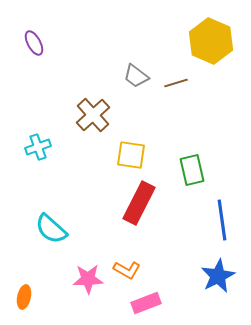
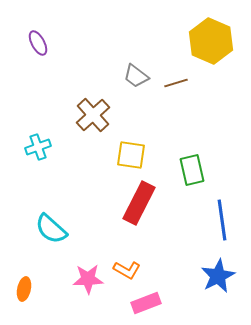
purple ellipse: moved 4 px right
orange ellipse: moved 8 px up
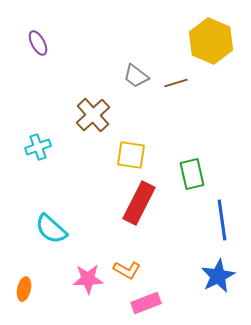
green rectangle: moved 4 px down
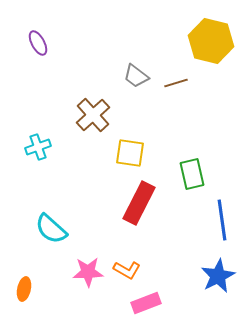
yellow hexagon: rotated 9 degrees counterclockwise
yellow square: moved 1 px left, 2 px up
pink star: moved 7 px up
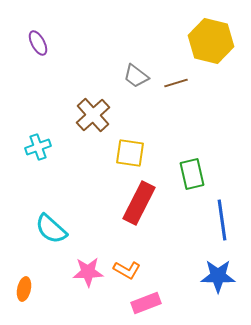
blue star: rotated 28 degrees clockwise
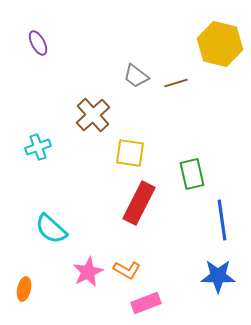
yellow hexagon: moved 9 px right, 3 px down
pink star: rotated 24 degrees counterclockwise
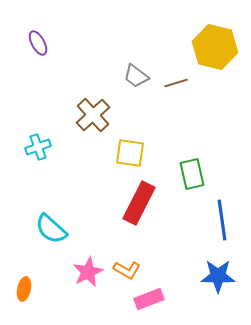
yellow hexagon: moved 5 px left, 3 px down
pink rectangle: moved 3 px right, 4 px up
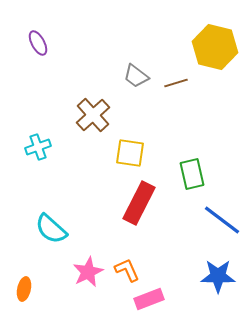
blue line: rotated 45 degrees counterclockwise
orange L-shape: rotated 144 degrees counterclockwise
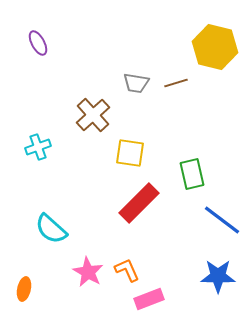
gray trapezoid: moved 7 px down; rotated 28 degrees counterclockwise
red rectangle: rotated 18 degrees clockwise
pink star: rotated 16 degrees counterclockwise
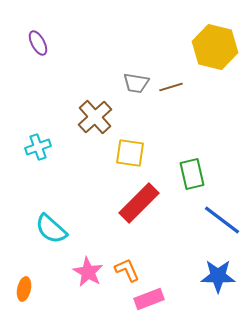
brown line: moved 5 px left, 4 px down
brown cross: moved 2 px right, 2 px down
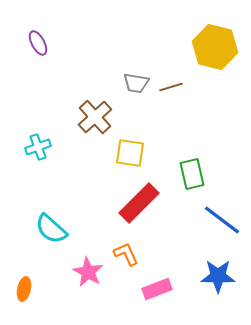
orange L-shape: moved 1 px left, 16 px up
pink rectangle: moved 8 px right, 10 px up
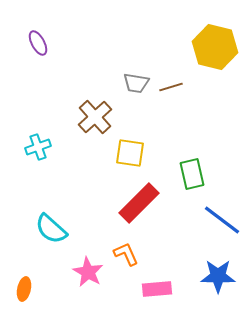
pink rectangle: rotated 16 degrees clockwise
